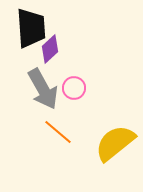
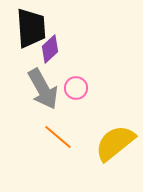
pink circle: moved 2 px right
orange line: moved 5 px down
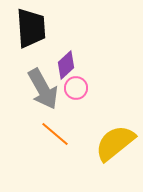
purple diamond: moved 16 px right, 16 px down
orange line: moved 3 px left, 3 px up
